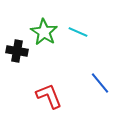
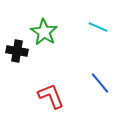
cyan line: moved 20 px right, 5 px up
red L-shape: moved 2 px right
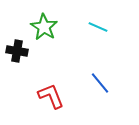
green star: moved 5 px up
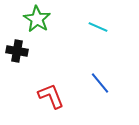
green star: moved 7 px left, 8 px up
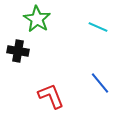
black cross: moved 1 px right
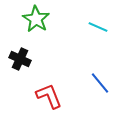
green star: moved 1 px left
black cross: moved 2 px right, 8 px down; rotated 15 degrees clockwise
red L-shape: moved 2 px left
